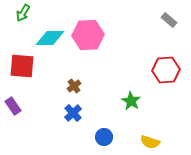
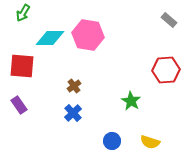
pink hexagon: rotated 12 degrees clockwise
purple rectangle: moved 6 px right, 1 px up
blue circle: moved 8 px right, 4 px down
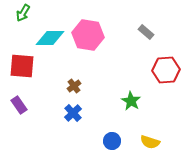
gray rectangle: moved 23 px left, 12 px down
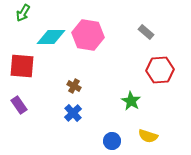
cyan diamond: moved 1 px right, 1 px up
red hexagon: moved 6 px left
brown cross: rotated 24 degrees counterclockwise
yellow semicircle: moved 2 px left, 6 px up
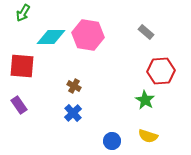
red hexagon: moved 1 px right, 1 px down
green star: moved 14 px right, 1 px up
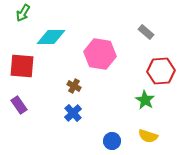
pink hexagon: moved 12 px right, 19 px down
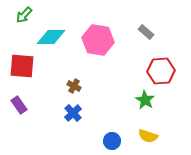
green arrow: moved 1 px right, 2 px down; rotated 12 degrees clockwise
pink hexagon: moved 2 px left, 14 px up
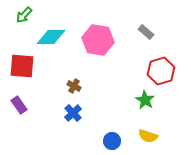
red hexagon: rotated 12 degrees counterclockwise
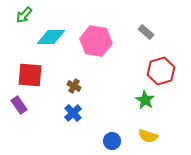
pink hexagon: moved 2 px left, 1 px down
red square: moved 8 px right, 9 px down
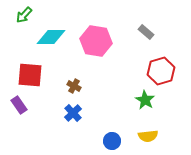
yellow semicircle: rotated 24 degrees counterclockwise
